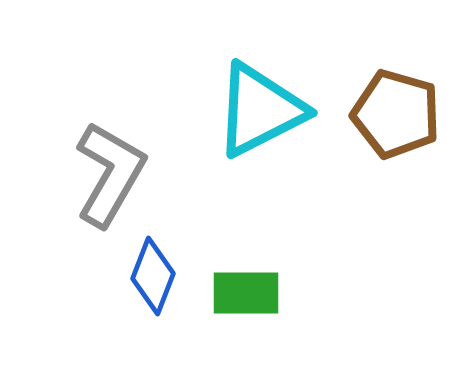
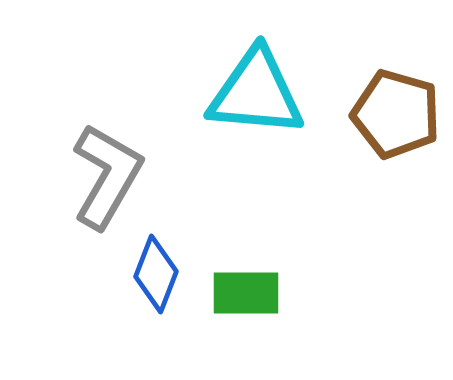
cyan triangle: moved 4 px left, 17 px up; rotated 32 degrees clockwise
gray L-shape: moved 3 px left, 2 px down
blue diamond: moved 3 px right, 2 px up
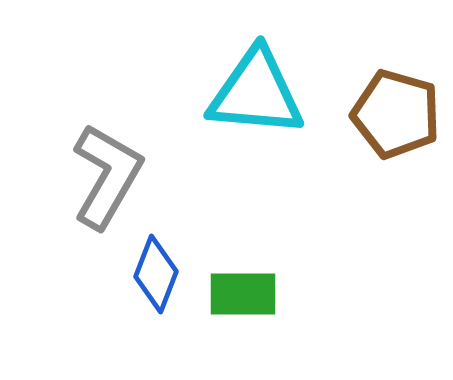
green rectangle: moved 3 px left, 1 px down
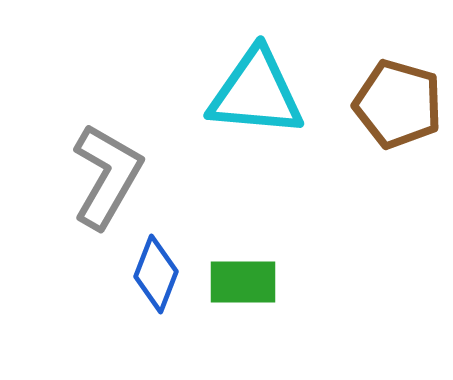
brown pentagon: moved 2 px right, 10 px up
green rectangle: moved 12 px up
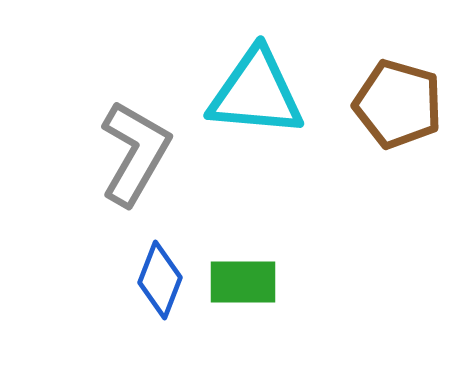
gray L-shape: moved 28 px right, 23 px up
blue diamond: moved 4 px right, 6 px down
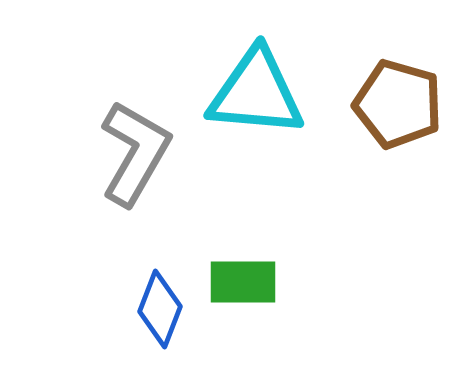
blue diamond: moved 29 px down
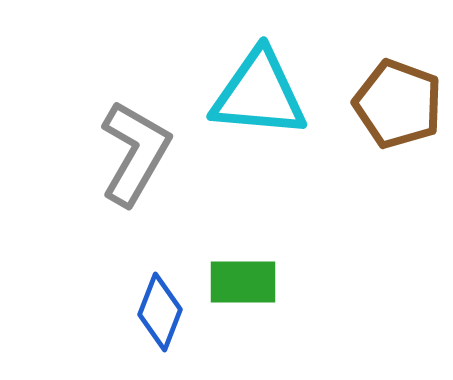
cyan triangle: moved 3 px right, 1 px down
brown pentagon: rotated 4 degrees clockwise
blue diamond: moved 3 px down
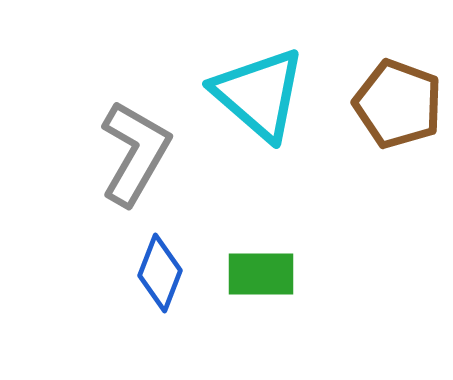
cyan triangle: rotated 36 degrees clockwise
green rectangle: moved 18 px right, 8 px up
blue diamond: moved 39 px up
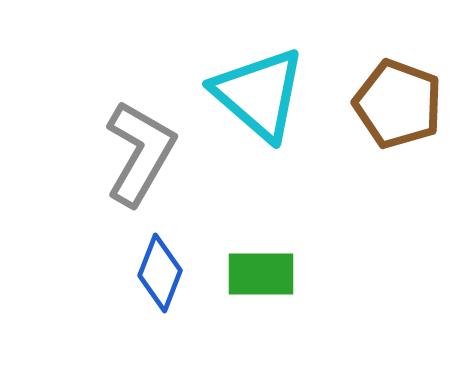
gray L-shape: moved 5 px right
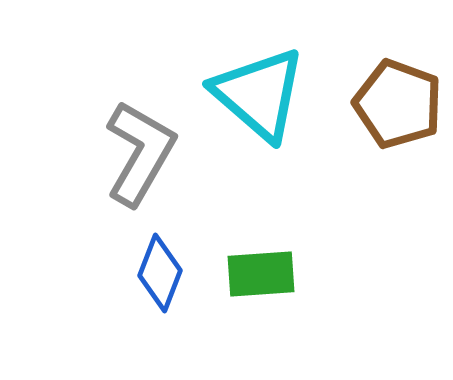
green rectangle: rotated 4 degrees counterclockwise
